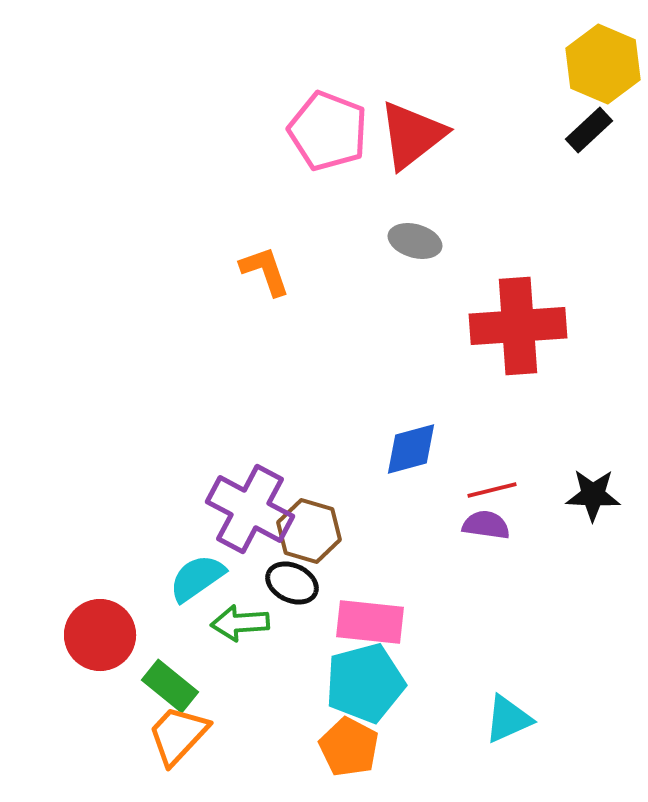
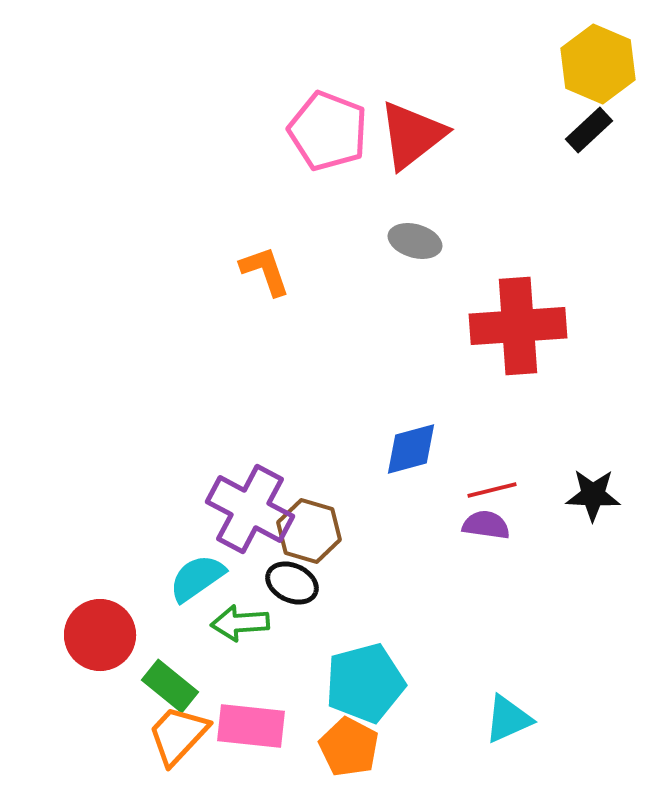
yellow hexagon: moved 5 px left
pink rectangle: moved 119 px left, 104 px down
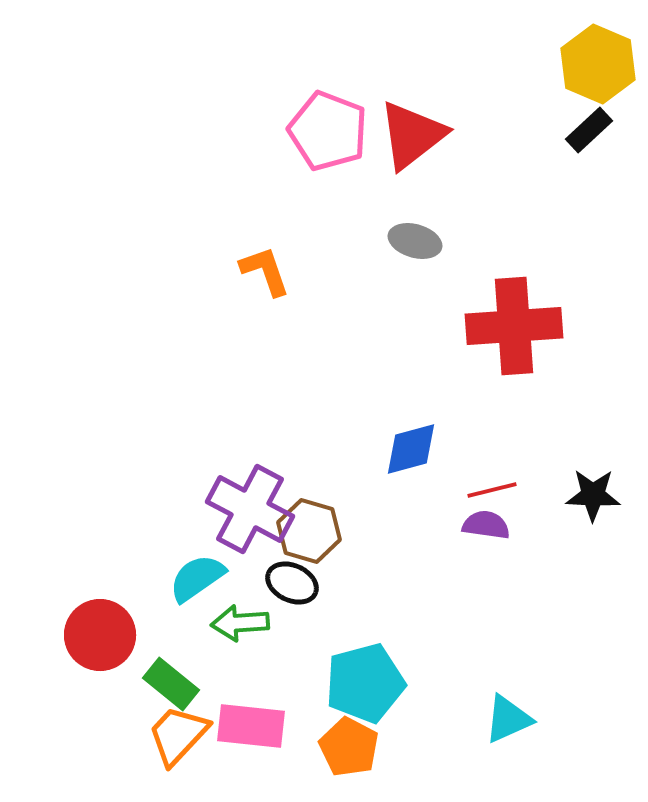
red cross: moved 4 px left
green rectangle: moved 1 px right, 2 px up
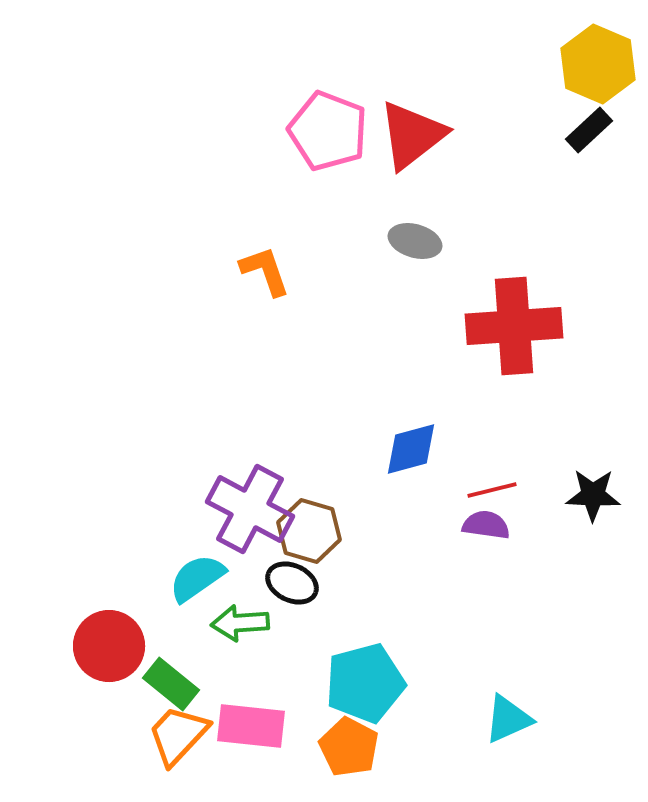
red circle: moved 9 px right, 11 px down
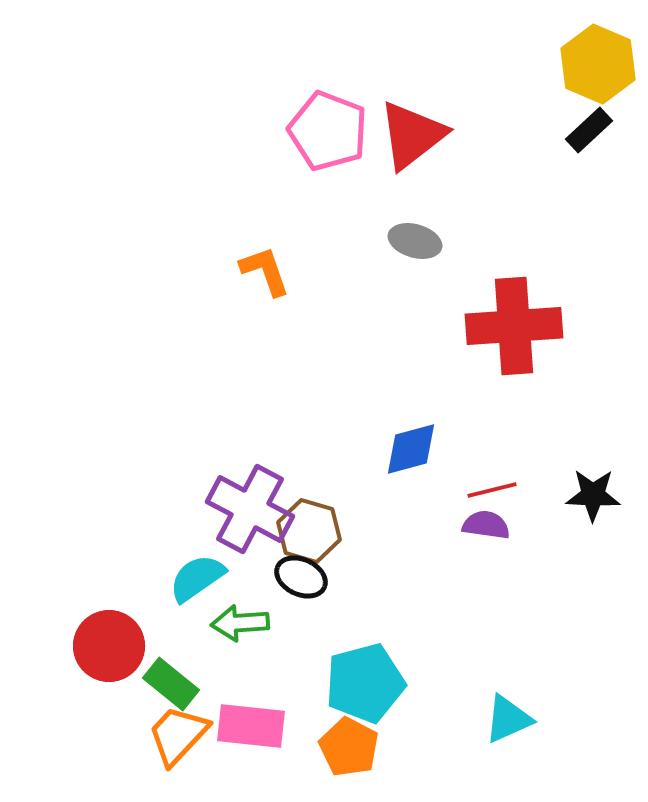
black ellipse: moved 9 px right, 6 px up
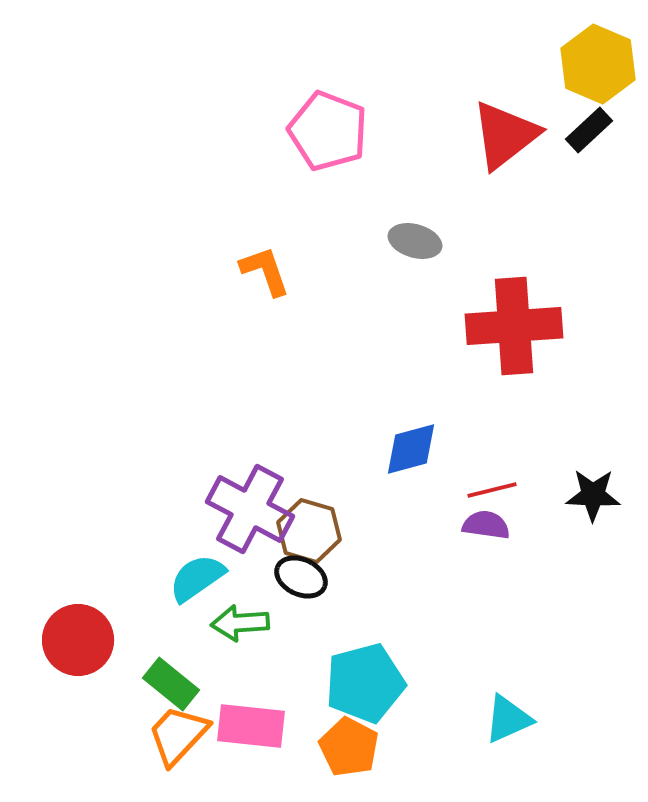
red triangle: moved 93 px right
red circle: moved 31 px left, 6 px up
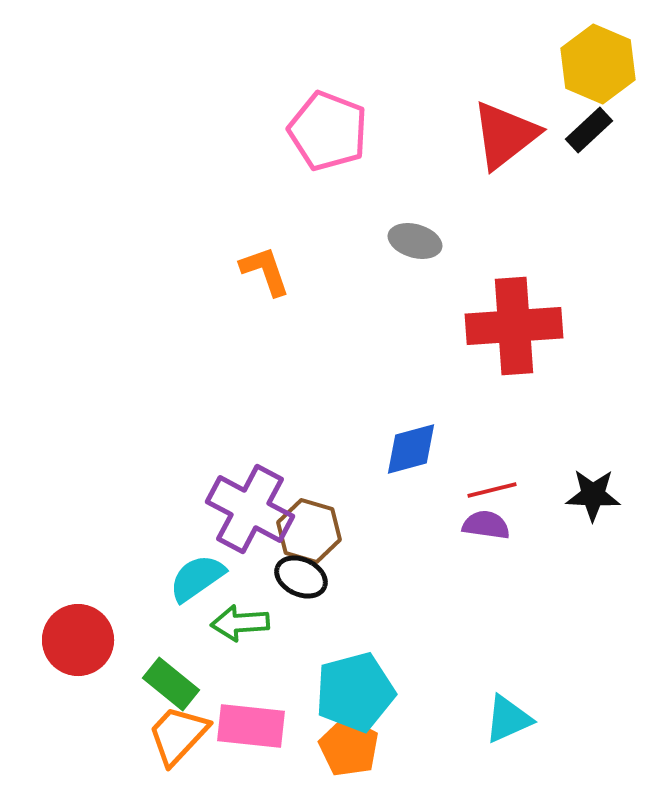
cyan pentagon: moved 10 px left, 9 px down
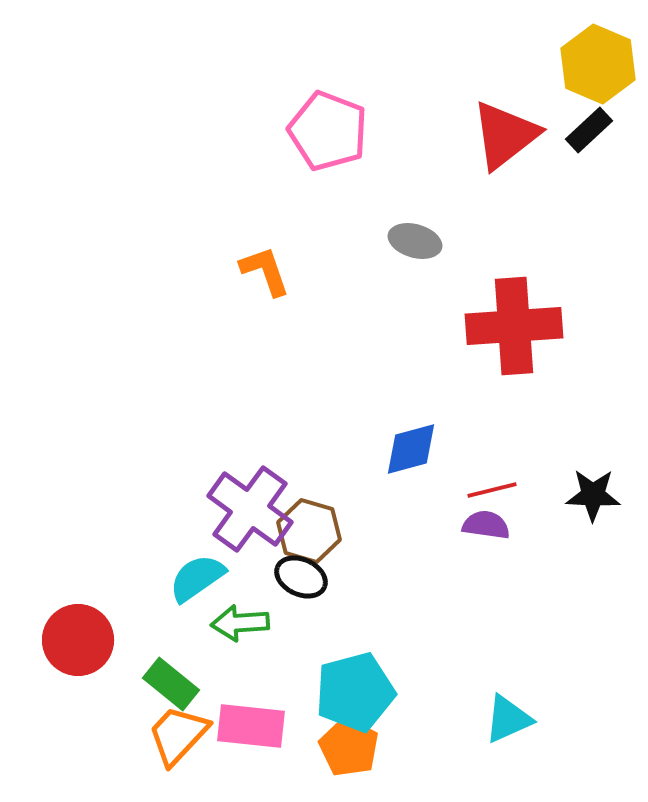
purple cross: rotated 8 degrees clockwise
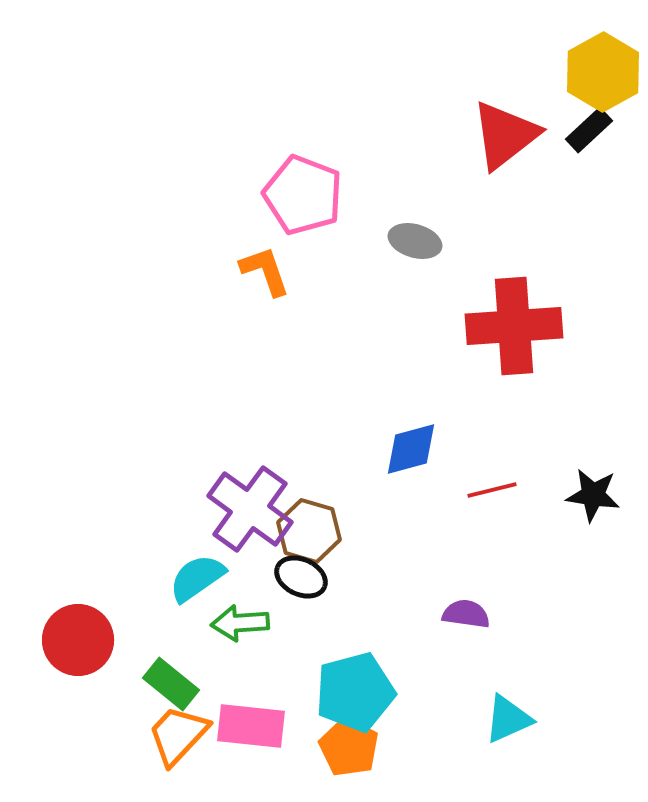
yellow hexagon: moved 5 px right, 8 px down; rotated 8 degrees clockwise
pink pentagon: moved 25 px left, 64 px down
black star: rotated 6 degrees clockwise
purple semicircle: moved 20 px left, 89 px down
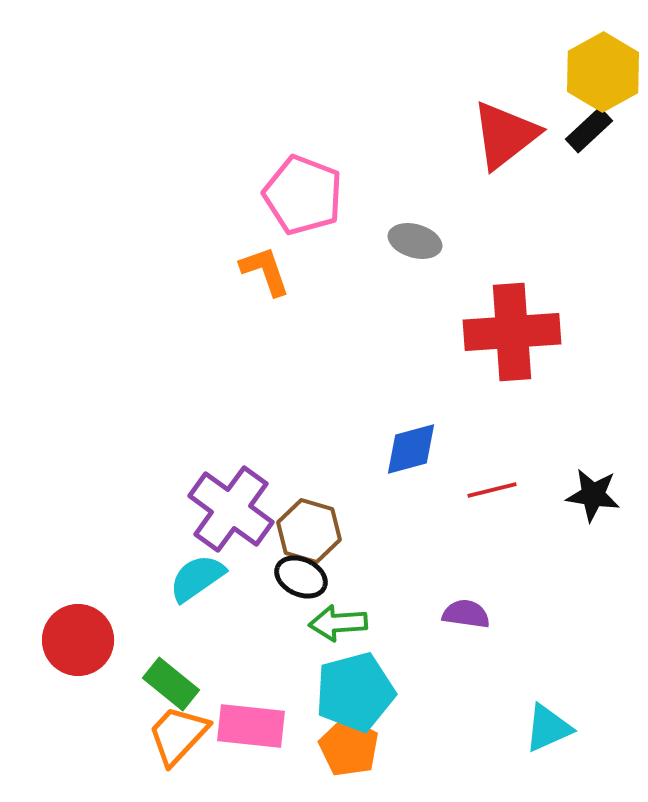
red cross: moved 2 px left, 6 px down
purple cross: moved 19 px left
green arrow: moved 98 px right
cyan triangle: moved 40 px right, 9 px down
